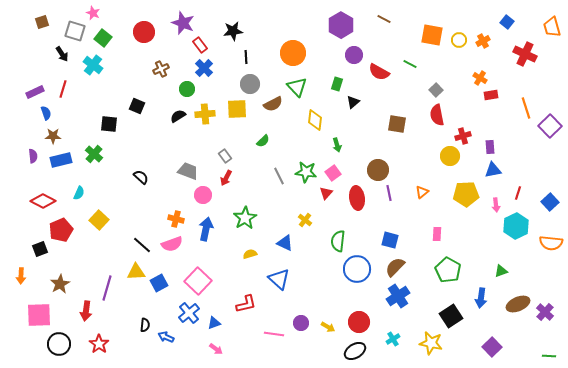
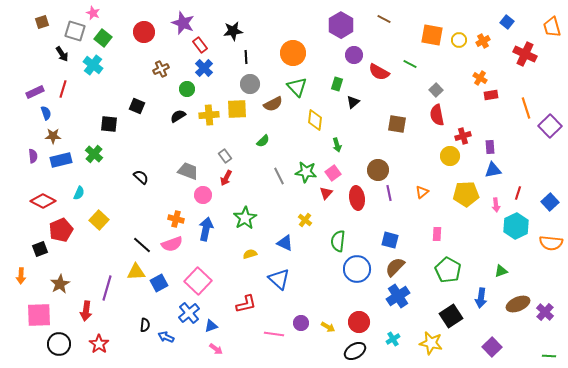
yellow cross at (205, 114): moved 4 px right, 1 px down
blue triangle at (214, 323): moved 3 px left, 3 px down
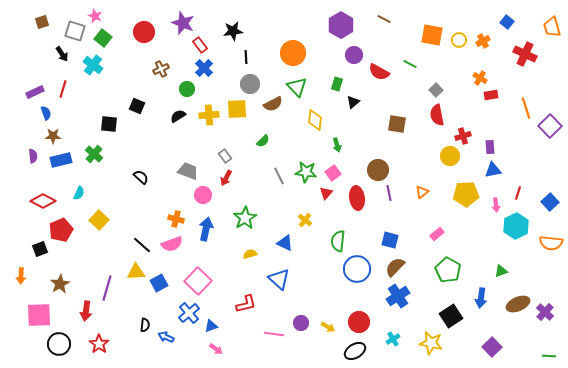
pink star at (93, 13): moved 2 px right, 3 px down
pink rectangle at (437, 234): rotated 48 degrees clockwise
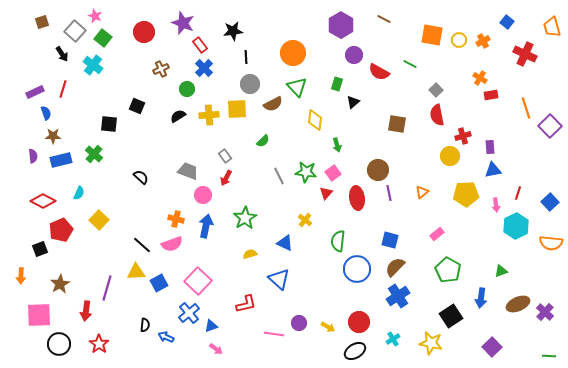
gray square at (75, 31): rotated 25 degrees clockwise
blue arrow at (206, 229): moved 3 px up
purple circle at (301, 323): moved 2 px left
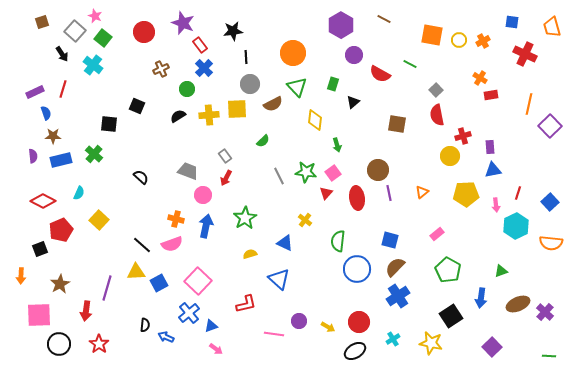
blue square at (507, 22): moved 5 px right; rotated 32 degrees counterclockwise
red semicircle at (379, 72): moved 1 px right, 2 px down
green rectangle at (337, 84): moved 4 px left
orange line at (526, 108): moved 3 px right, 4 px up; rotated 30 degrees clockwise
purple circle at (299, 323): moved 2 px up
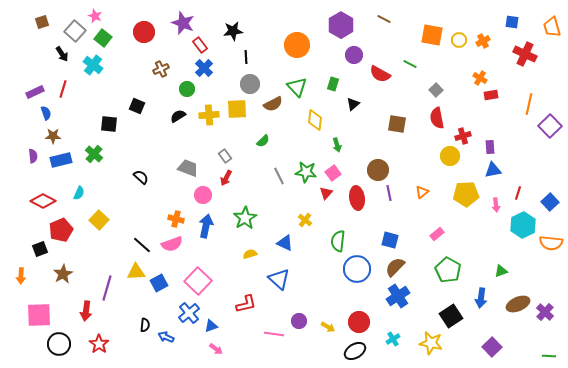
orange circle at (293, 53): moved 4 px right, 8 px up
black triangle at (353, 102): moved 2 px down
red semicircle at (437, 115): moved 3 px down
gray trapezoid at (188, 171): moved 3 px up
cyan hexagon at (516, 226): moved 7 px right, 1 px up
brown star at (60, 284): moved 3 px right, 10 px up
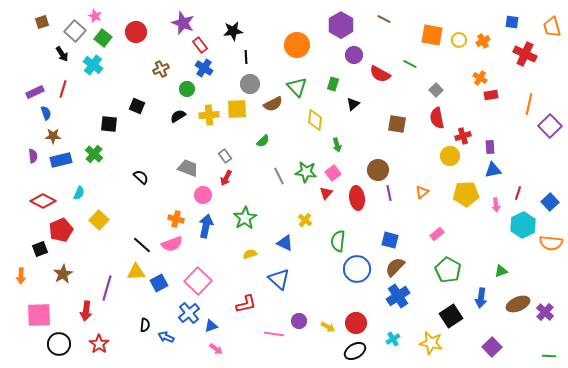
red circle at (144, 32): moved 8 px left
blue cross at (204, 68): rotated 12 degrees counterclockwise
red circle at (359, 322): moved 3 px left, 1 px down
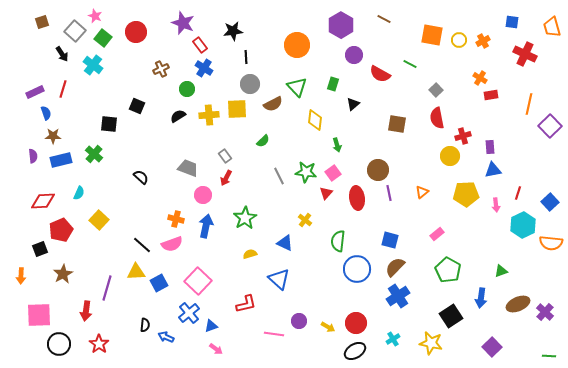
red diamond at (43, 201): rotated 30 degrees counterclockwise
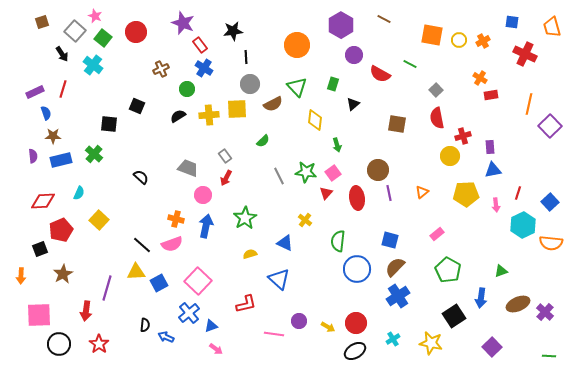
black square at (451, 316): moved 3 px right
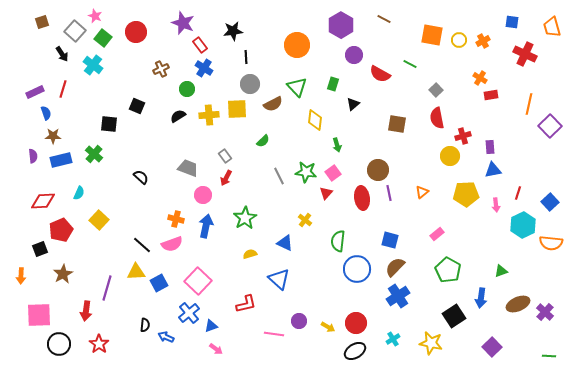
red ellipse at (357, 198): moved 5 px right
